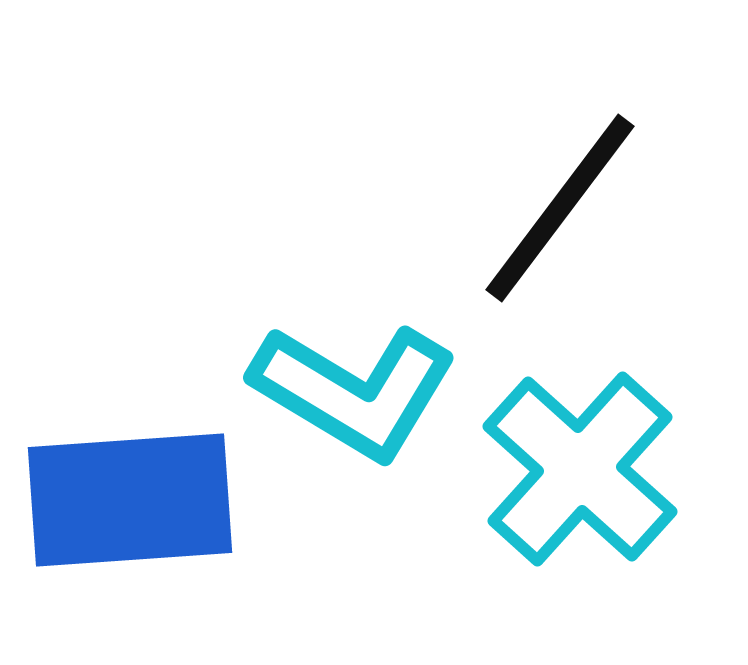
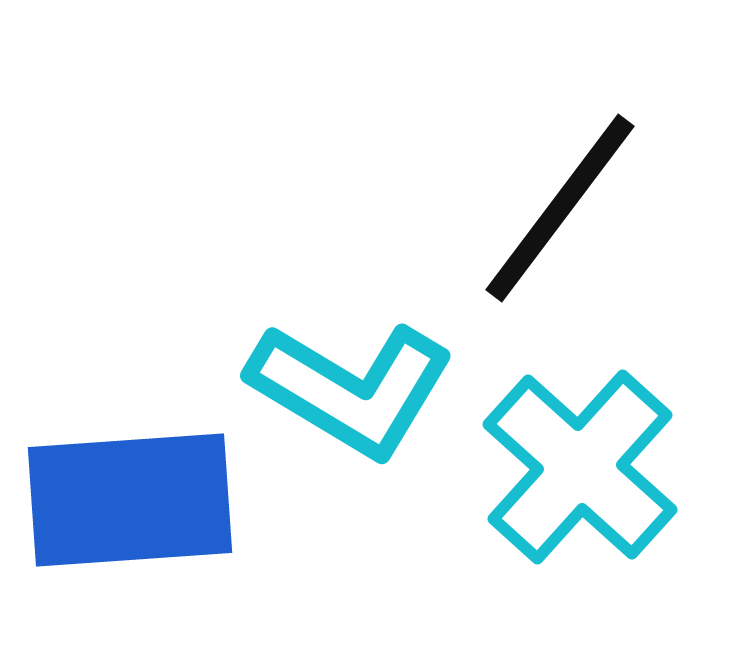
cyan L-shape: moved 3 px left, 2 px up
cyan cross: moved 2 px up
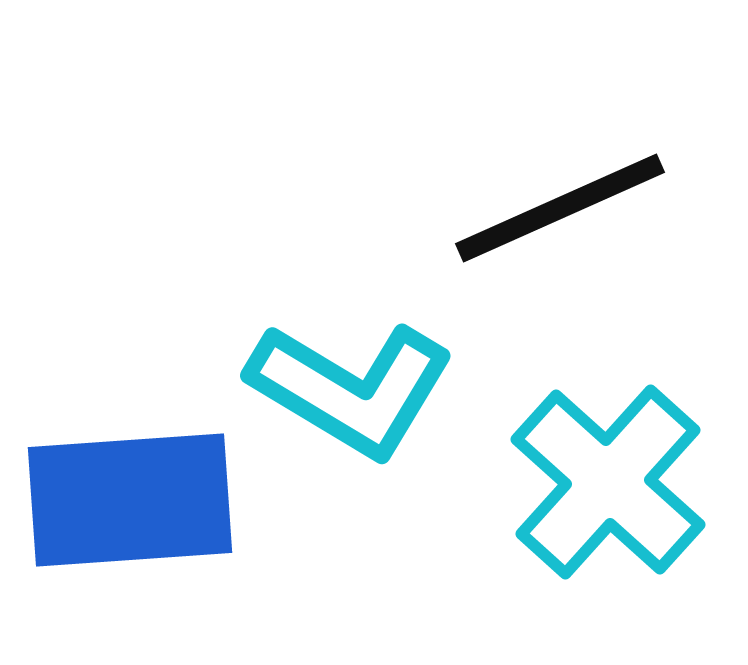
black line: rotated 29 degrees clockwise
cyan cross: moved 28 px right, 15 px down
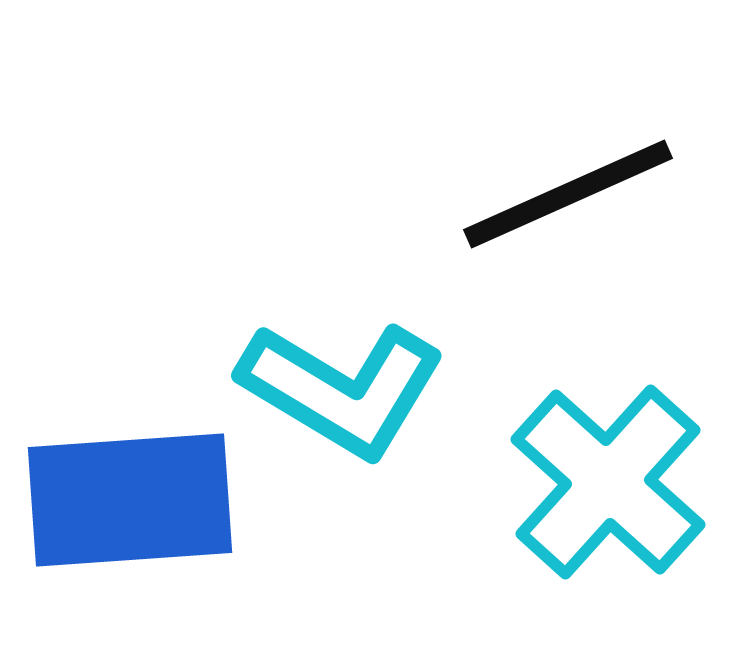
black line: moved 8 px right, 14 px up
cyan L-shape: moved 9 px left
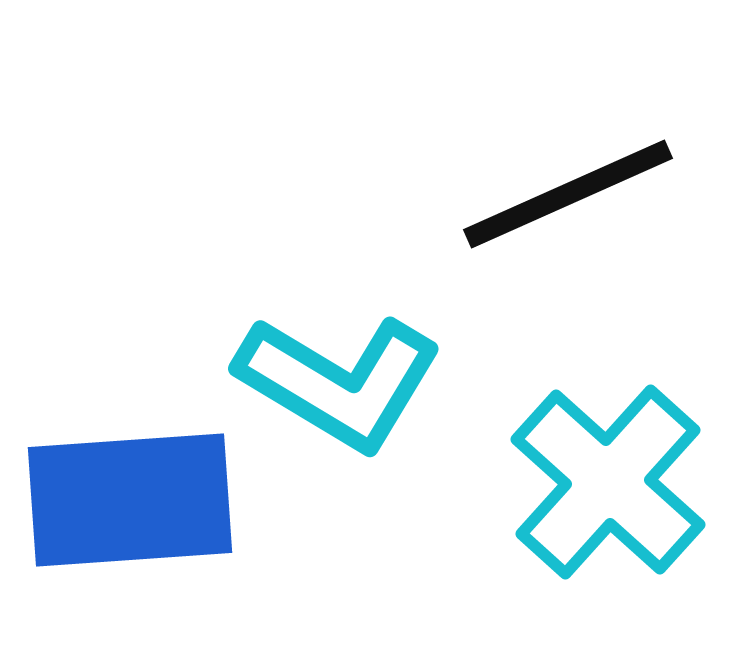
cyan L-shape: moved 3 px left, 7 px up
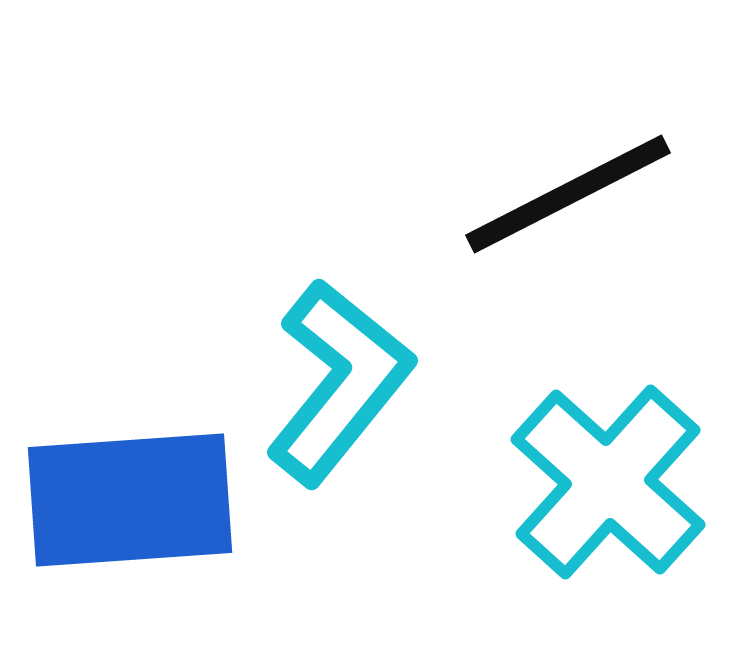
black line: rotated 3 degrees counterclockwise
cyan L-shape: rotated 82 degrees counterclockwise
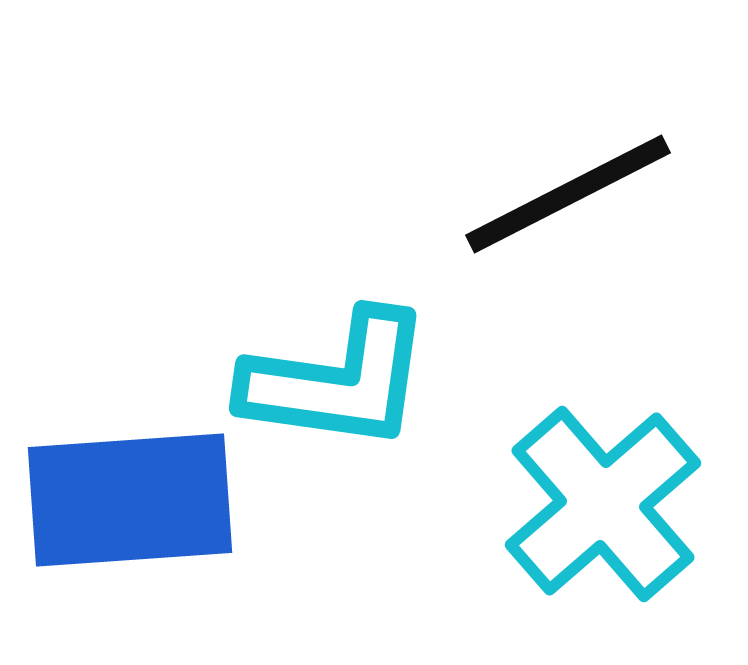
cyan L-shape: moved 2 px left, 1 px up; rotated 59 degrees clockwise
cyan cross: moved 5 px left, 22 px down; rotated 7 degrees clockwise
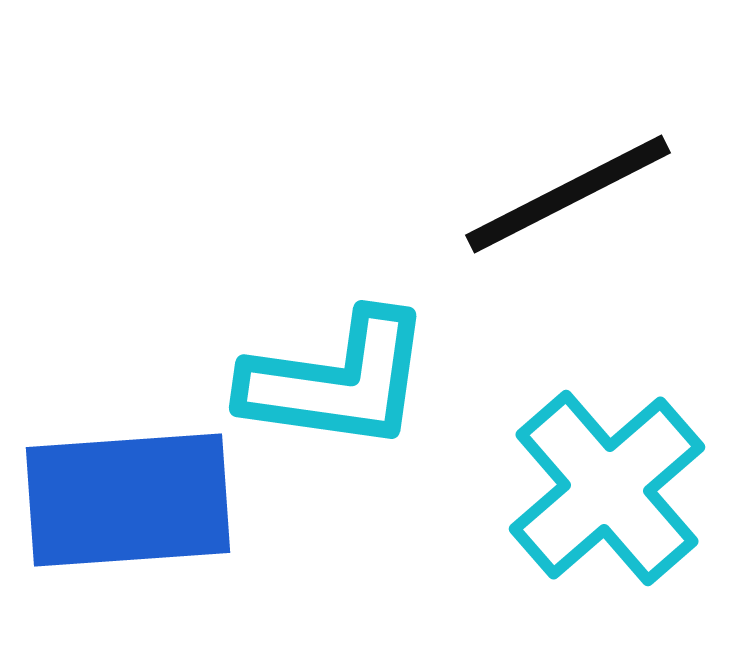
blue rectangle: moved 2 px left
cyan cross: moved 4 px right, 16 px up
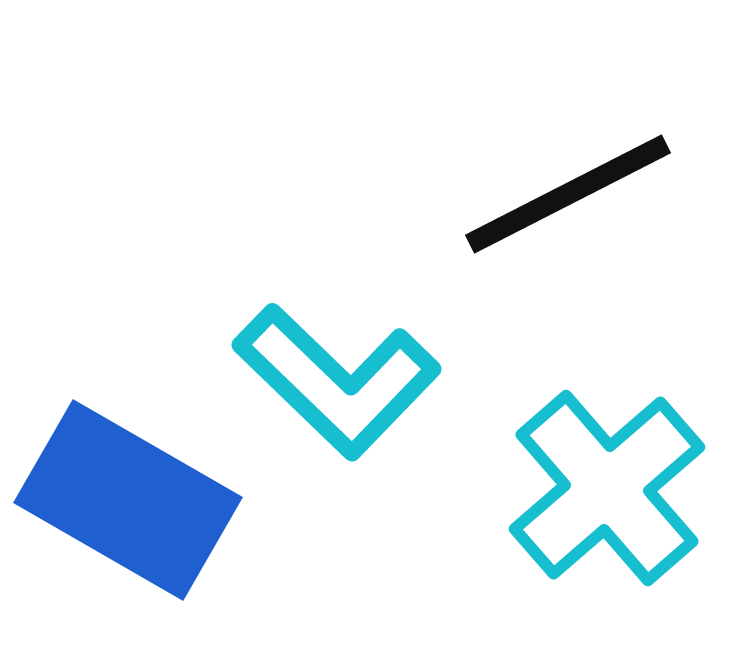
cyan L-shape: rotated 36 degrees clockwise
blue rectangle: rotated 34 degrees clockwise
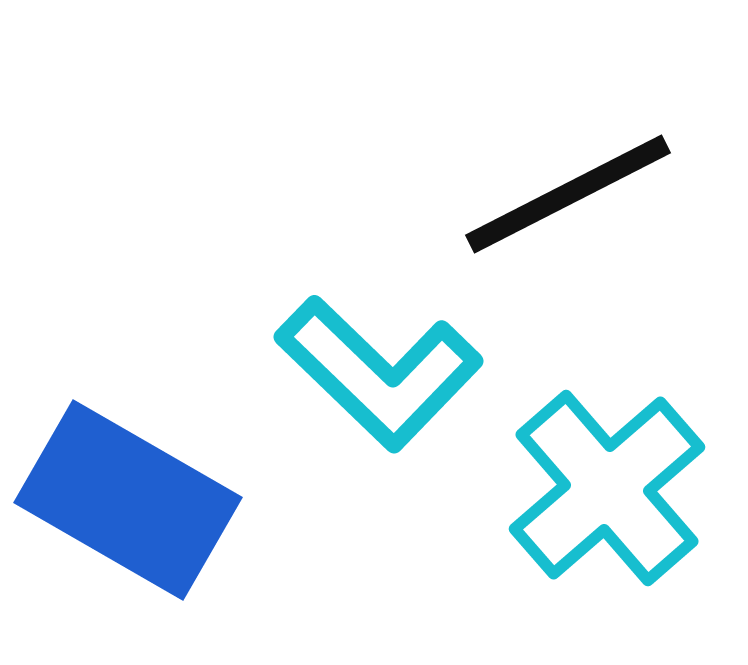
cyan L-shape: moved 42 px right, 8 px up
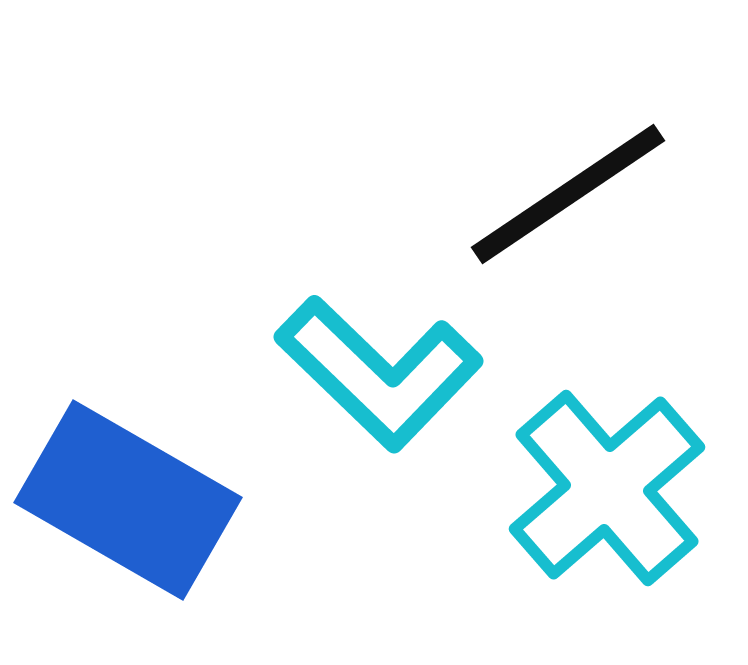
black line: rotated 7 degrees counterclockwise
